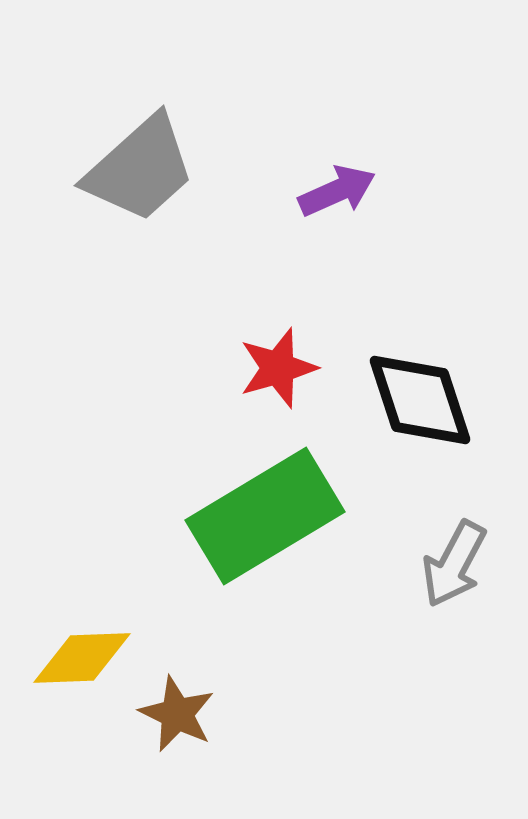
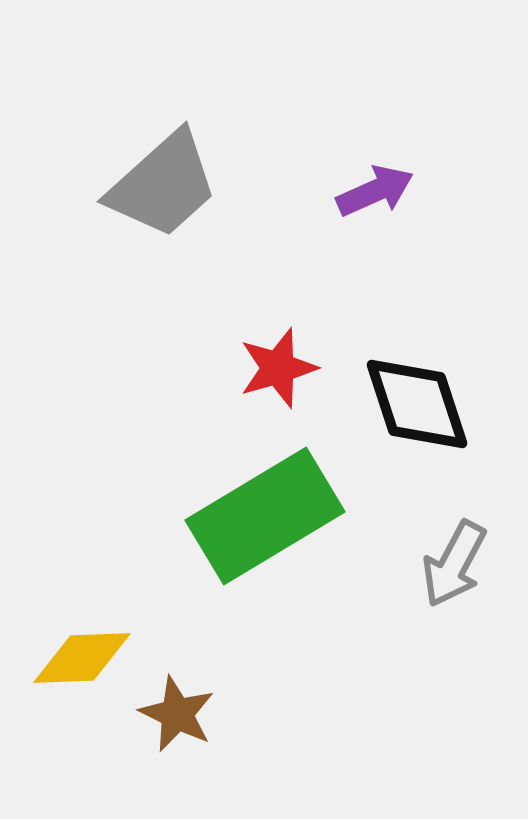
gray trapezoid: moved 23 px right, 16 px down
purple arrow: moved 38 px right
black diamond: moved 3 px left, 4 px down
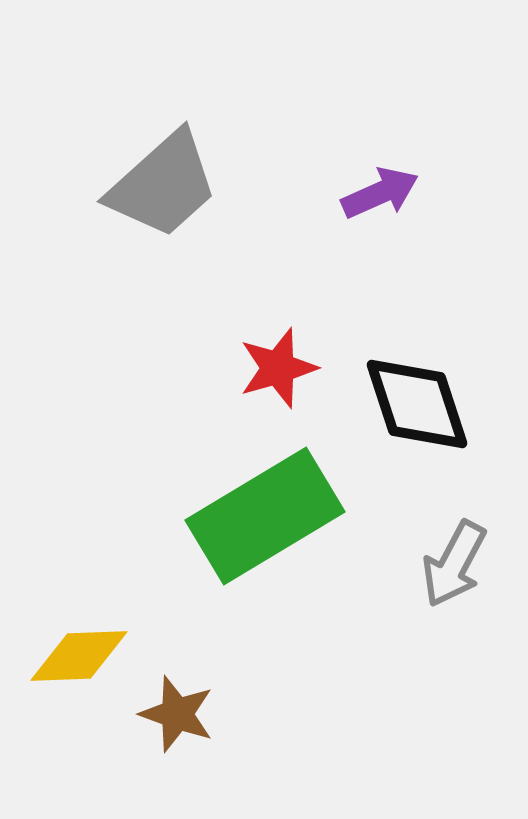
purple arrow: moved 5 px right, 2 px down
yellow diamond: moved 3 px left, 2 px up
brown star: rotated 6 degrees counterclockwise
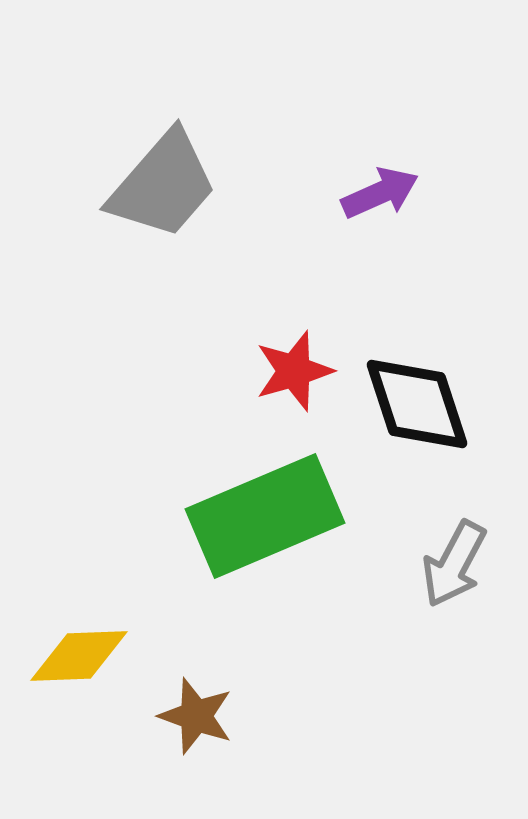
gray trapezoid: rotated 7 degrees counterclockwise
red star: moved 16 px right, 3 px down
green rectangle: rotated 8 degrees clockwise
brown star: moved 19 px right, 2 px down
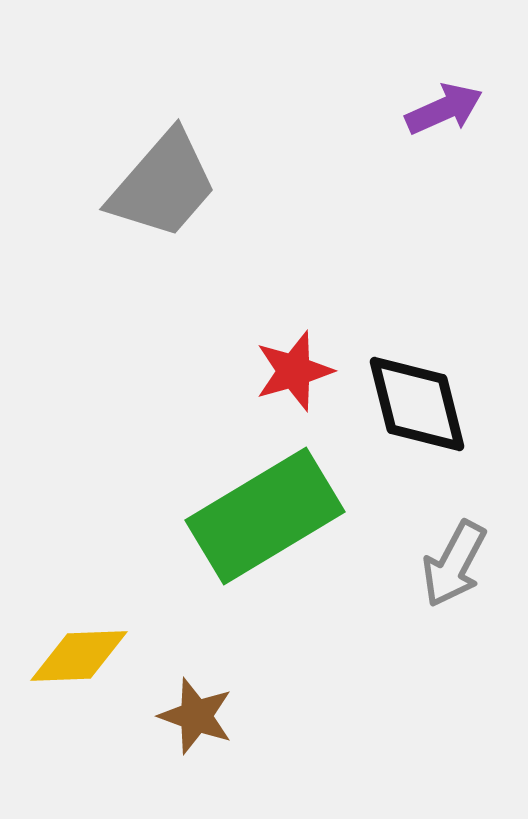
purple arrow: moved 64 px right, 84 px up
black diamond: rotated 4 degrees clockwise
green rectangle: rotated 8 degrees counterclockwise
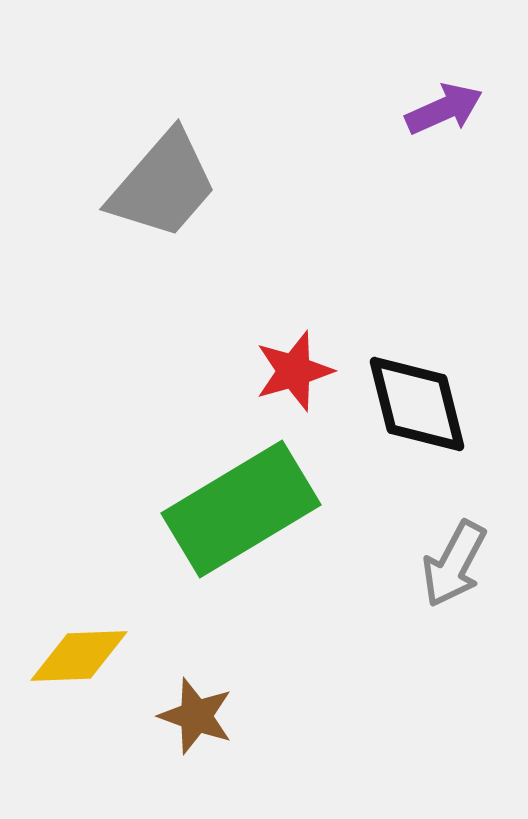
green rectangle: moved 24 px left, 7 px up
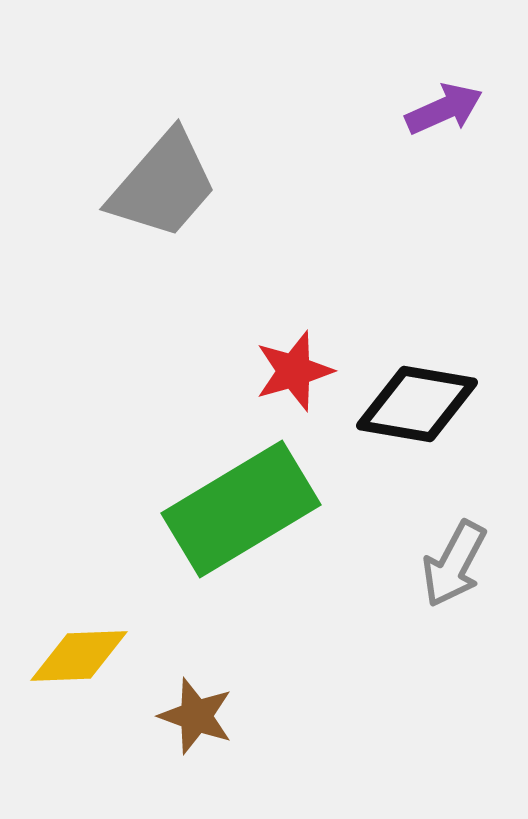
black diamond: rotated 66 degrees counterclockwise
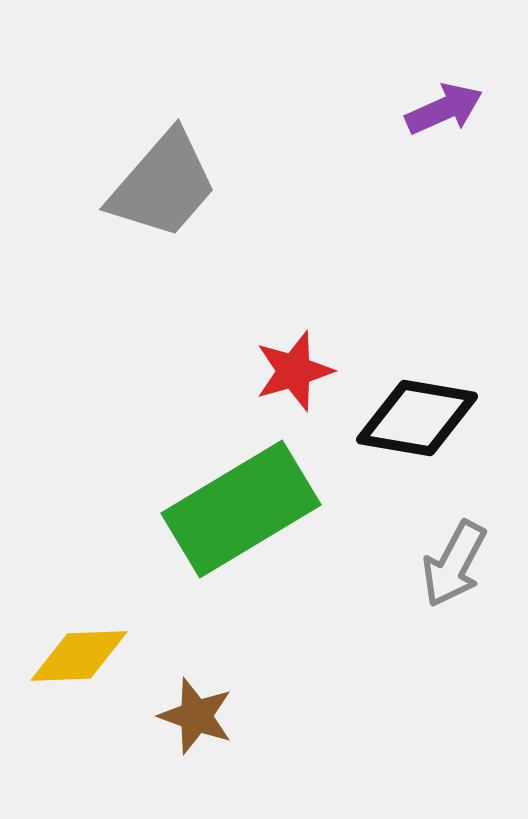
black diamond: moved 14 px down
